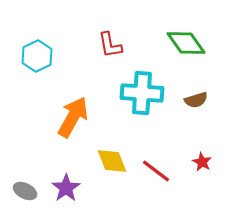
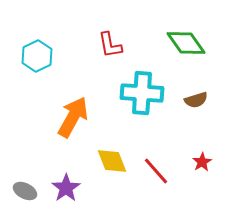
red star: rotated 12 degrees clockwise
red line: rotated 12 degrees clockwise
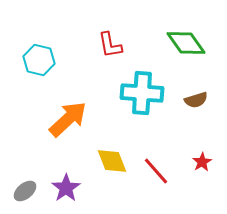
cyan hexagon: moved 2 px right, 4 px down; rotated 20 degrees counterclockwise
orange arrow: moved 5 px left, 2 px down; rotated 18 degrees clockwise
gray ellipse: rotated 65 degrees counterclockwise
